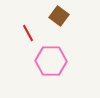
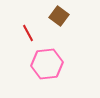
pink hexagon: moved 4 px left, 3 px down; rotated 8 degrees counterclockwise
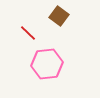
red line: rotated 18 degrees counterclockwise
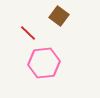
pink hexagon: moved 3 px left, 1 px up
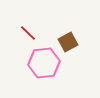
brown square: moved 9 px right, 26 px down; rotated 24 degrees clockwise
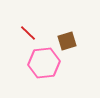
brown square: moved 1 px left, 1 px up; rotated 12 degrees clockwise
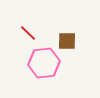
brown square: rotated 18 degrees clockwise
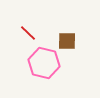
pink hexagon: rotated 20 degrees clockwise
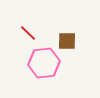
pink hexagon: rotated 20 degrees counterclockwise
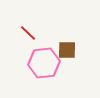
brown square: moved 9 px down
